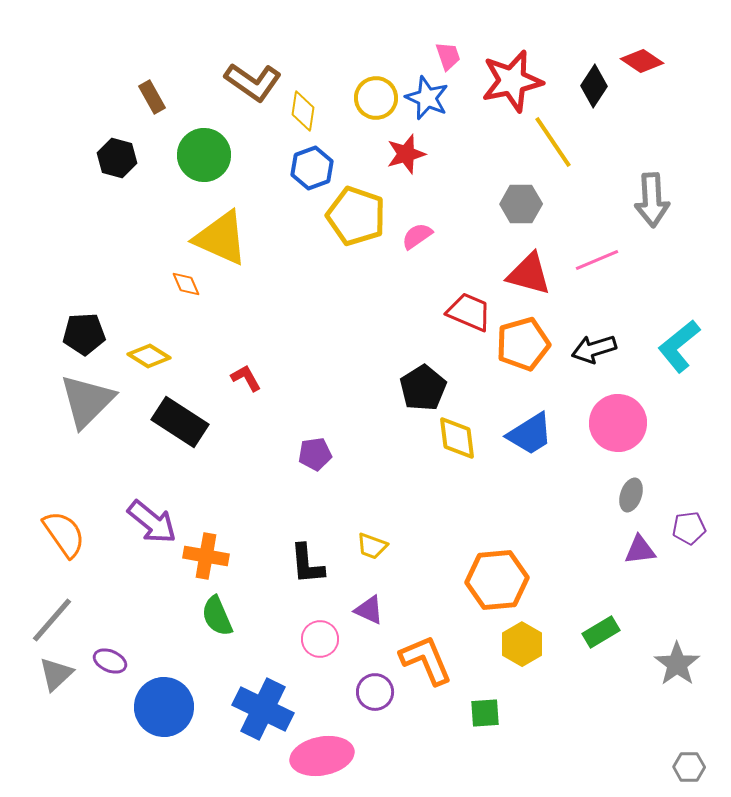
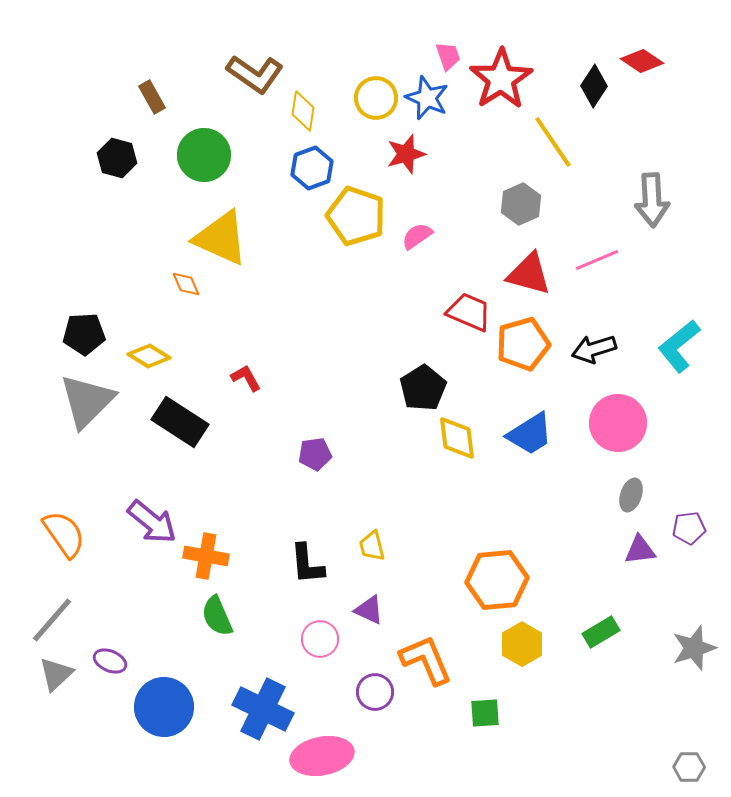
red star at (512, 81): moved 11 px left, 2 px up; rotated 20 degrees counterclockwise
brown L-shape at (253, 82): moved 2 px right, 8 px up
gray hexagon at (521, 204): rotated 24 degrees counterclockwise
yellow trapezoid at (372, 546): rotated 56 degrees clockwise
gray star at (677, 664): moved 17 px right, 16 px up; rotated 18 degrees clockwise
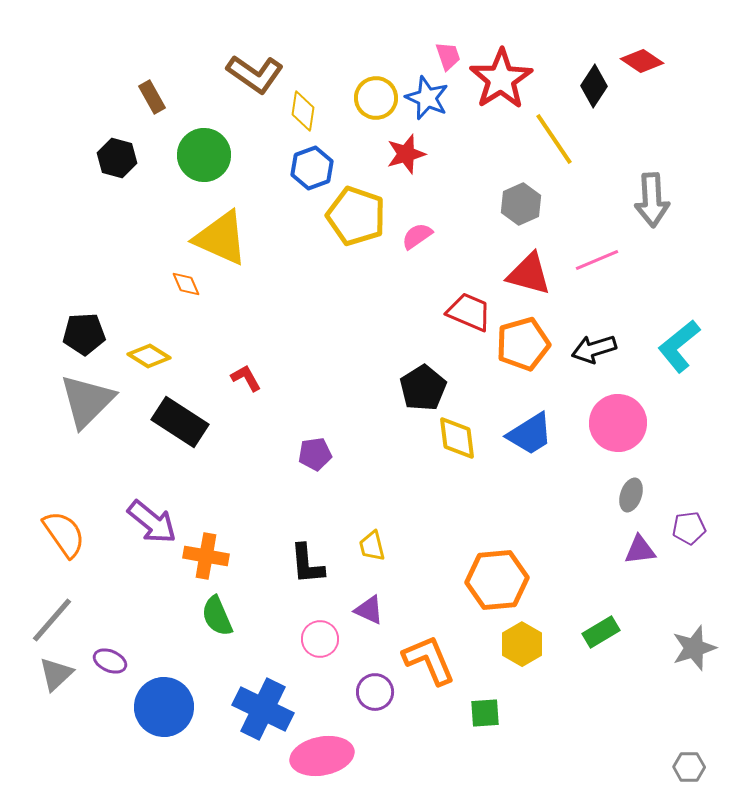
yellow line at (553, 142): moved 1 px right, 3 px up
orange L-shape at (426, 660): moved 3 px right
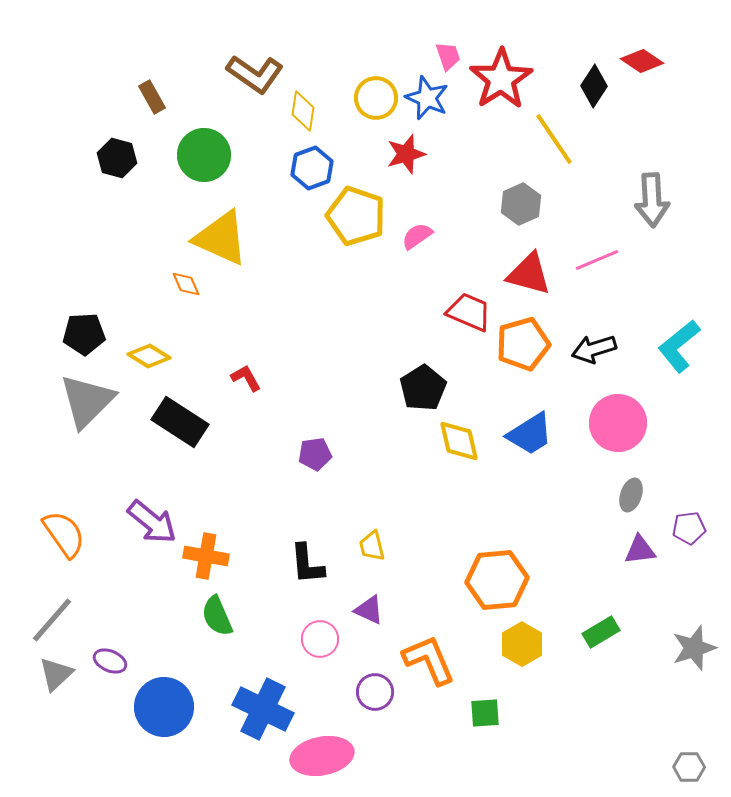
yellow diamond at (457, 438): moved 2 px right, 3 px down; rotated 6 degrees counterclockwise
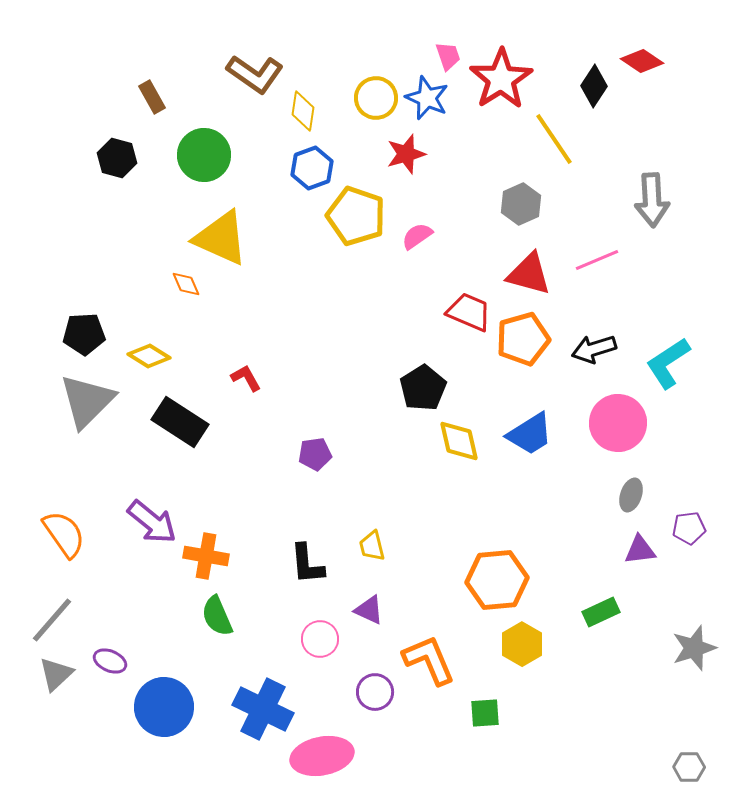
orange pentagon at (523, 344): moved 5 px up
cyan L-shape at (679, 346): moved 11 px left, 17 px down; rotated 6 degrees clockwise
green rectangle at (601, 632): moved 20 px up; rotated 6 degrees clockwise
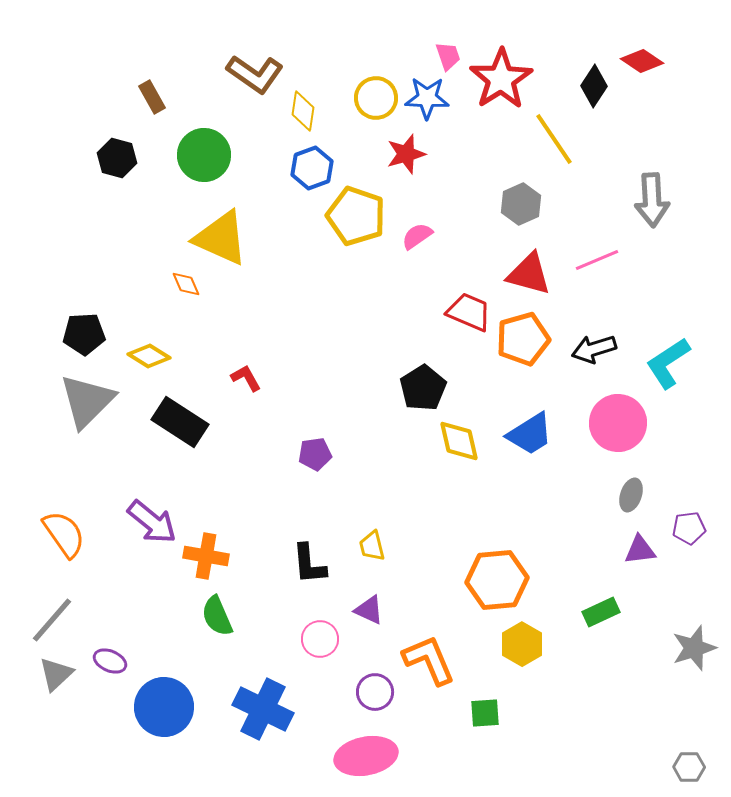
blue star at (427, 98): rotated 21 degrees counterclockwise
black L-shape at (307, 564): moved 2 px right
pink ellipse at (322, 756): moved 44 px right
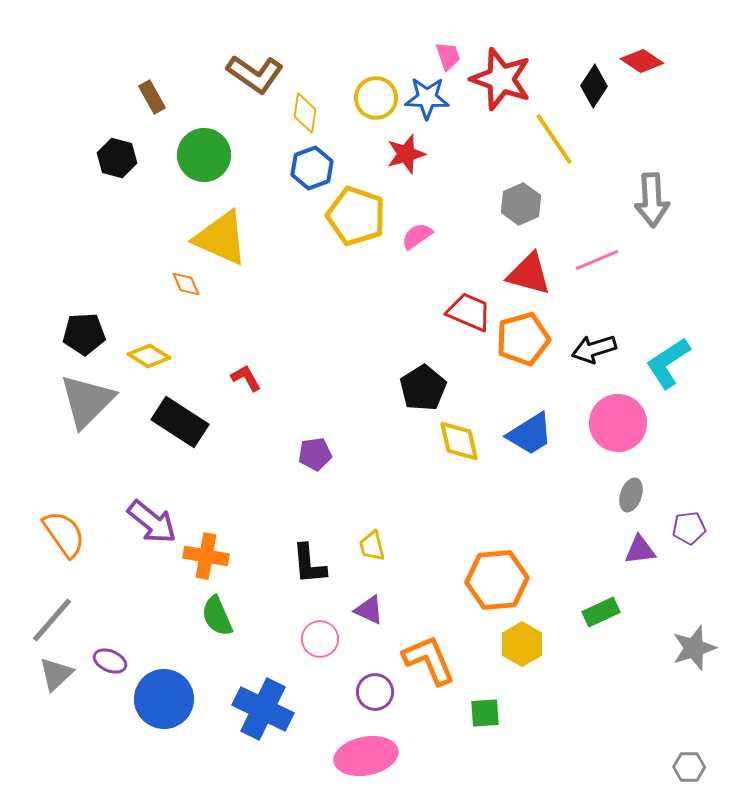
red star at (501, 79): rotated 20 degrees counterclockwise
yellow diamond at (303, 111): moved 2 px right, 2 px down
blue circle at (164, 707): moved 8 px up
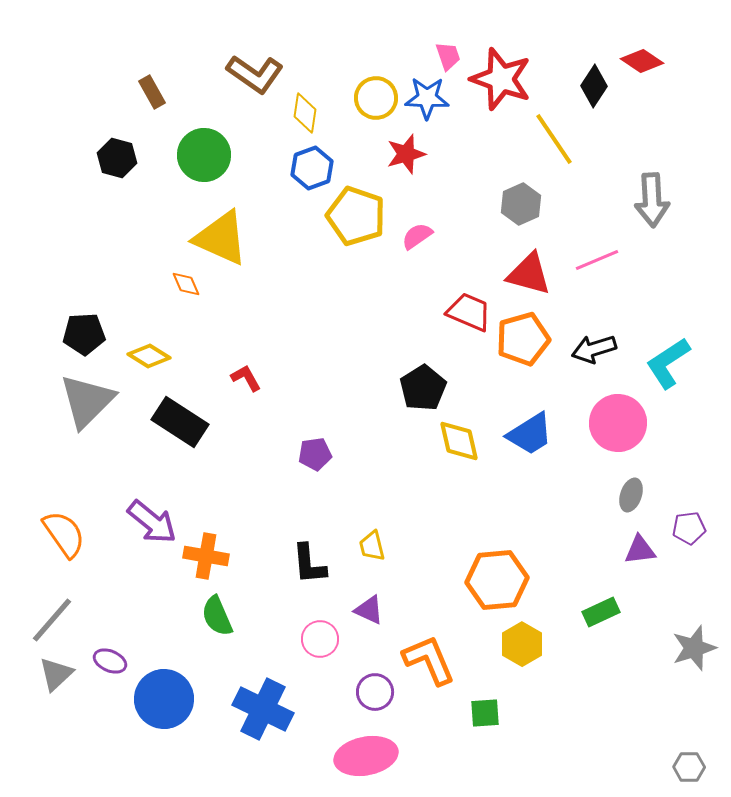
brown rectangle at (152, 97): moved 5 px up
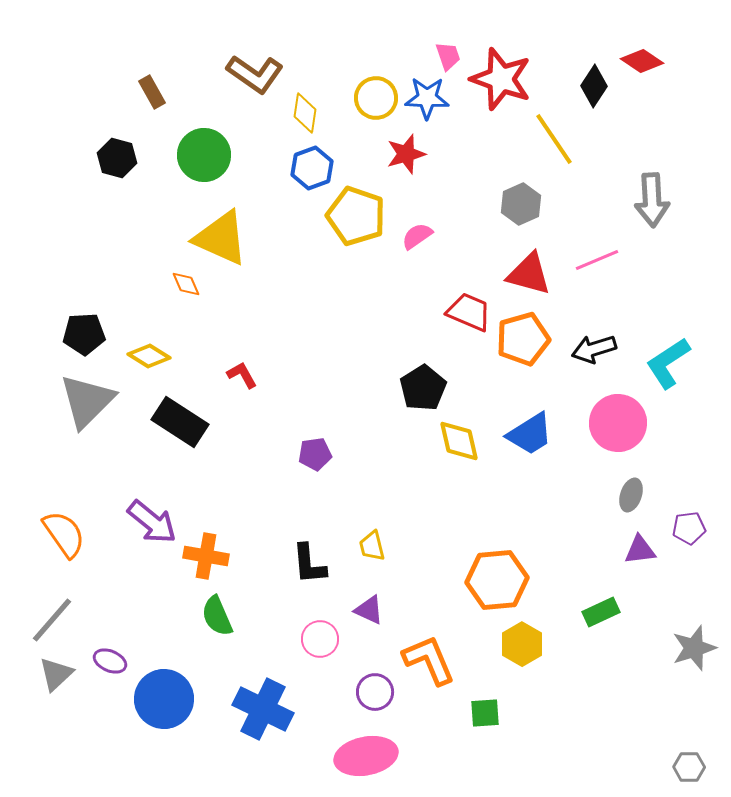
red L-shape at (246, 378): moved 4 px left, 3 px up
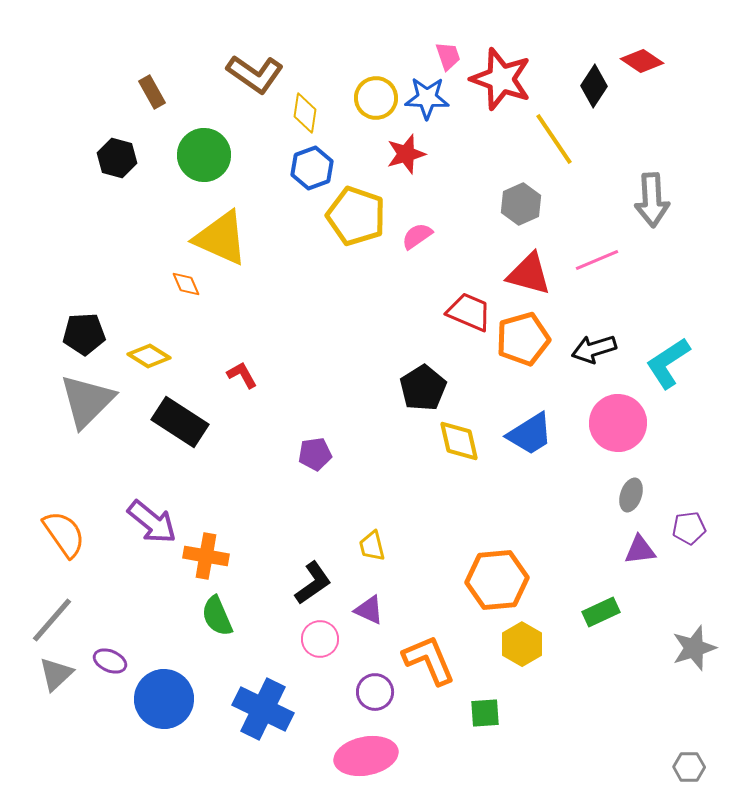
black L-shape at (309, 564): moved 4 px right, 19 px down; rotated 120 degrees counterclockwise
